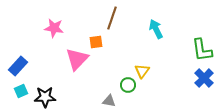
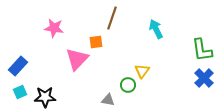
cyan square: moved 1 px left, 1 px down
gray triangle: moved 1 px left, 1 px up
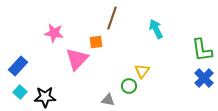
pink star: moved 5 px down
green circle: moved 1 px right, 1 px down
cyan square: rotated 24 degrees counterclockwise
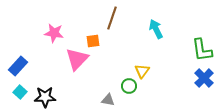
orange square: moved 3 px left, 1 px up
